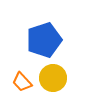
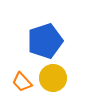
blue pentagon: moved 1 px right, 1 px down
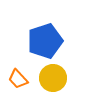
orange trapezoid: moved 4 px left, 3 px up
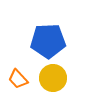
blue pentagon: moved 3 px right; rotated 16 degrees clockwise
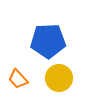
yellow circle: moved 6 px right
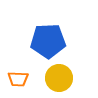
orange trapezoid: rotated 45 degrees counterclockwise
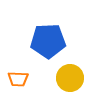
yellow circle: moved 11 px right
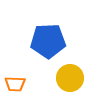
orange trapezoid: moved 3 px left, 5 px down
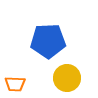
yellow circle: moved 3 px left
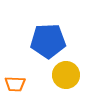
yellow circle: moved 1 px left, 3 px up
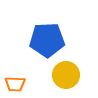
blue pentagon: moved 1 px left, 1 px up
